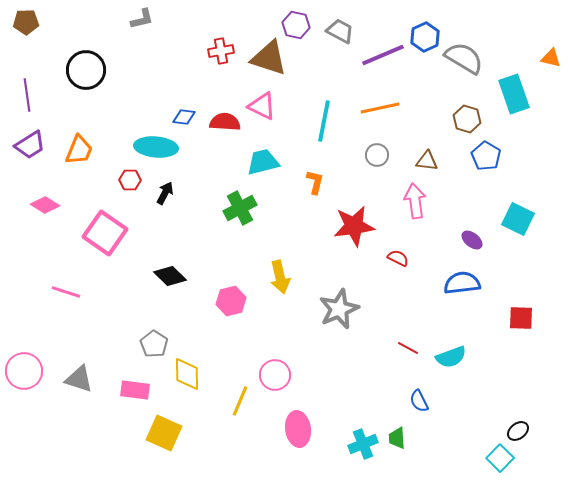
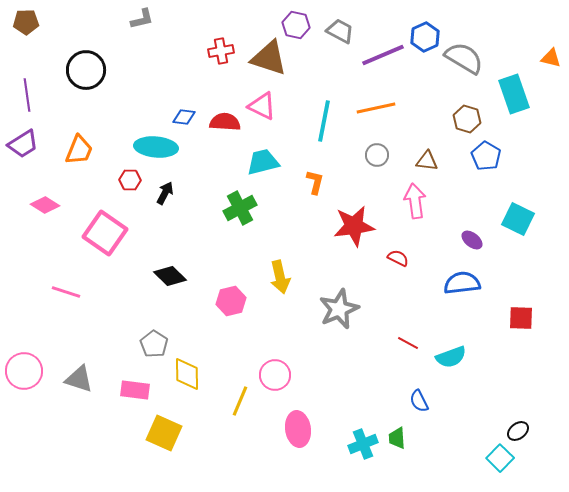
orange line at (380, 108): moved 4 px left
purple trapezoid at (30, 145): moved 7 px left, 1 px up
red line at (408, 348): moved 5 px up
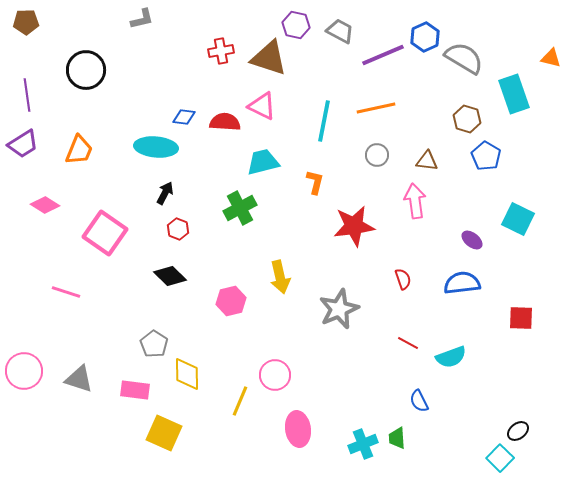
red hexagon at (130, 180): moved 48 px right, 49 px down; rotated 20 degrees clockwise
red semicircle at (398, 258): moved 5 px right, 21 px down; rotated 45 degrees clockwise
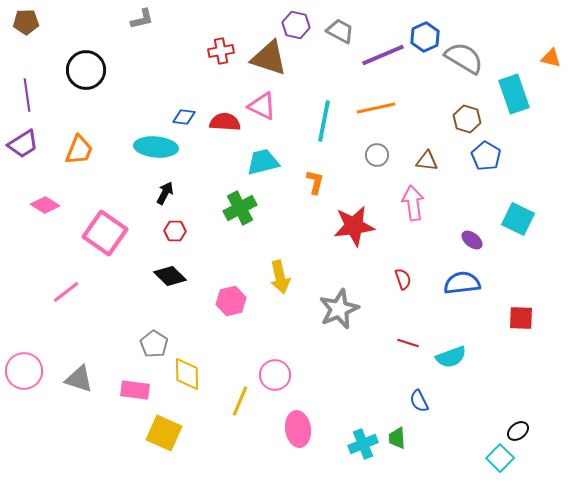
pink arrow at (415, 201): moved 2 px left, 2 px down
red hexagon at (178, 229): moved 3 px left, 2 px down; rotated 20 degrees counterclockwise
pink line at (66, 292): rotated 56 degrees counterclockwise
red line at (408, 343): rotated 10 degrees counterclockwise
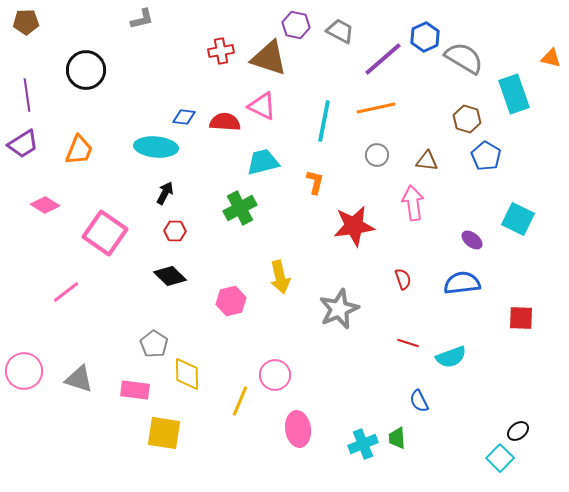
purple line at (383, 55): moved 4 px down; rotated 18 degrees counterclockwise
yellow square at (164, 433): rotated 15 degrees counterclockwise
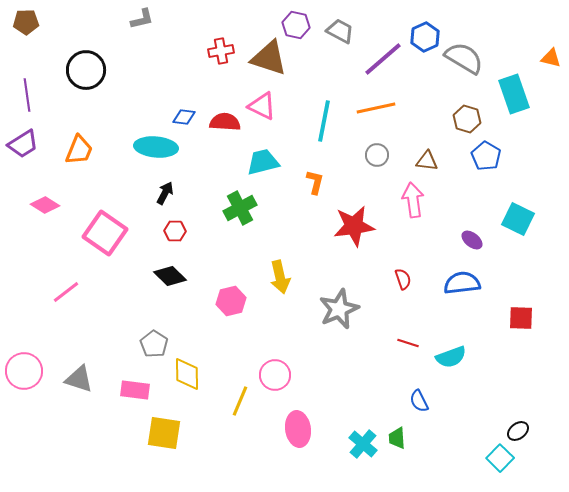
pink arrow at (413, 203): moved 3 px up
cyan cross at (363, 444): rotated 28 degrees counterclockwise
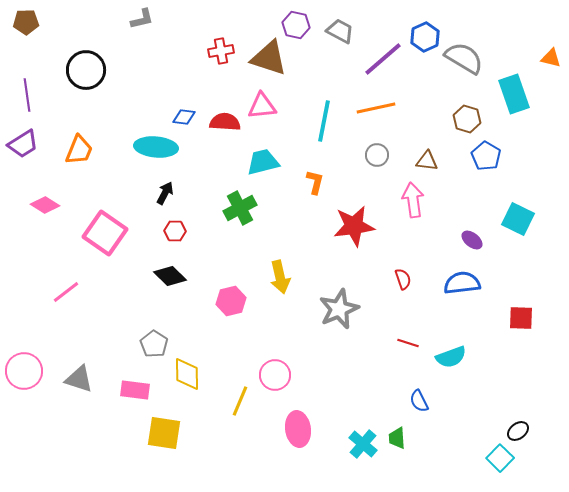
pink triangle at (262, 106): rotated 32 degrees counterclockwise
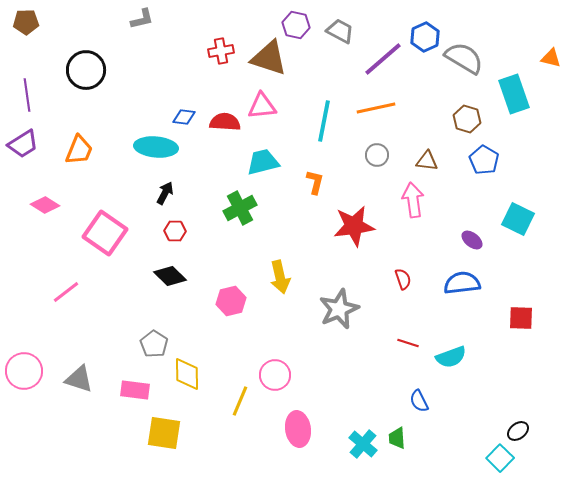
blue pentagon at (486, 156): moved 2 px left, 4 px down
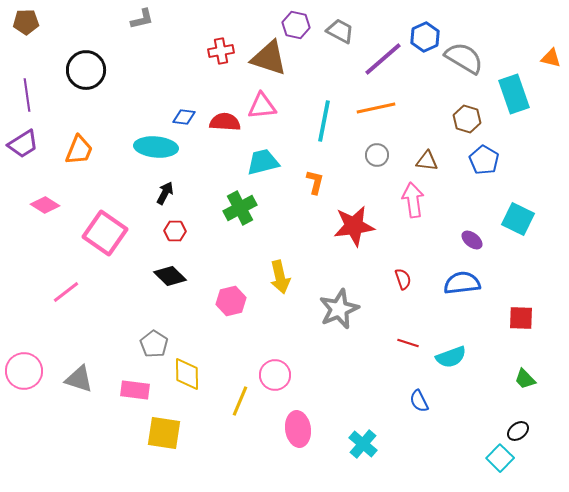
green trapezoid at (397, 438): moved 128 px right, 59 px up; rotated 40 degrees counterclockwise
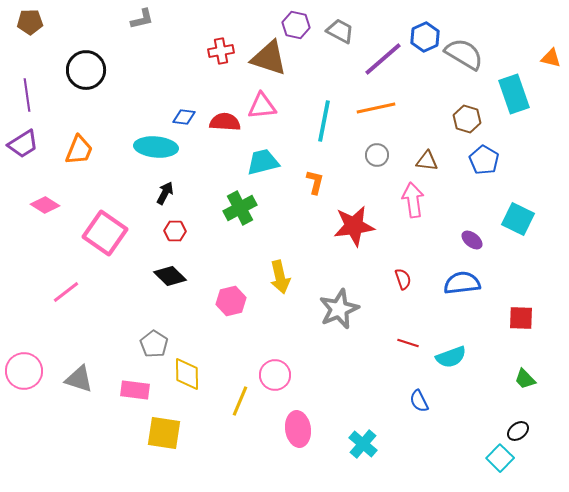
brown pentagon at (26, 22): moved 4 px right
gray semicircle at (464, 58): moved 4 px up
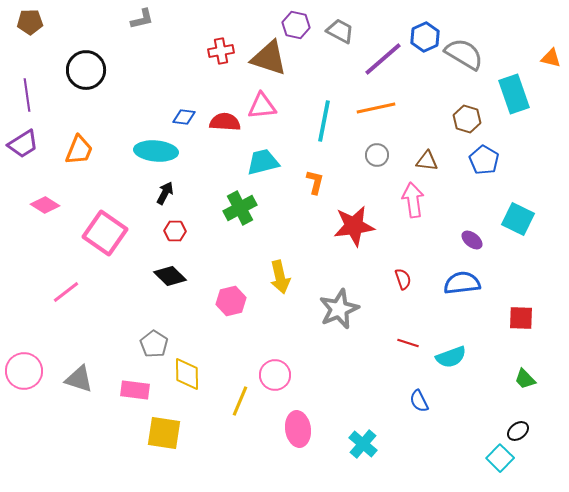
cyan ellipse at (156, 147): moved 4 px down
